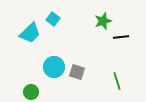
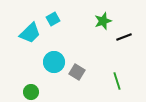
cyan square: rotated 24 degrees clockwise
black line: moved 3 px right; rotated 14 degrees counterclockwise
cyan circle: moved 5 px up
gray square: rotated 14 degrees clockwise
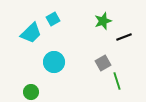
cyan trapezoid: moved 1 px right
gray square: moved 26 px right, 9 px up; rotated 28 degrees clockwise
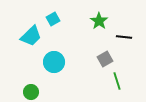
green star: moved 4 px left; rotated 18 degrees counterclockwise
cyan trapezoid: moved 3 px down
black line: rotated 28 degrees clockwise
gray square: moved 2 px right, 4 px up
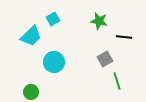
green star: rotated 24 degrees counterclockwise
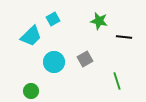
gray square: moved 20 px left
green circle: moved 1 px up
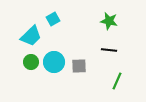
green star: moved 10 px right
black line: moved 15 px left, 13 px down
gray square: moved 6 px left, 7 px down; rotated 28 degrees clockwise
green line: rotated 42 degrees clockwise
green circle: moved 29 px up
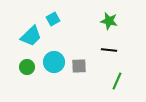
green circle: moved 4 px left, 5 px down
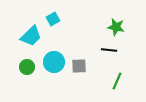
green star: moved 7 px right, 6 px down
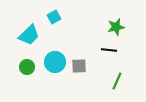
cyan square: moved 1 px right, 2 px up
green star: rotated 24 degrees counterclockwise
cyan trapezoid: moved 2 px left, 1 px up
cyan circle: moved 1 px right
